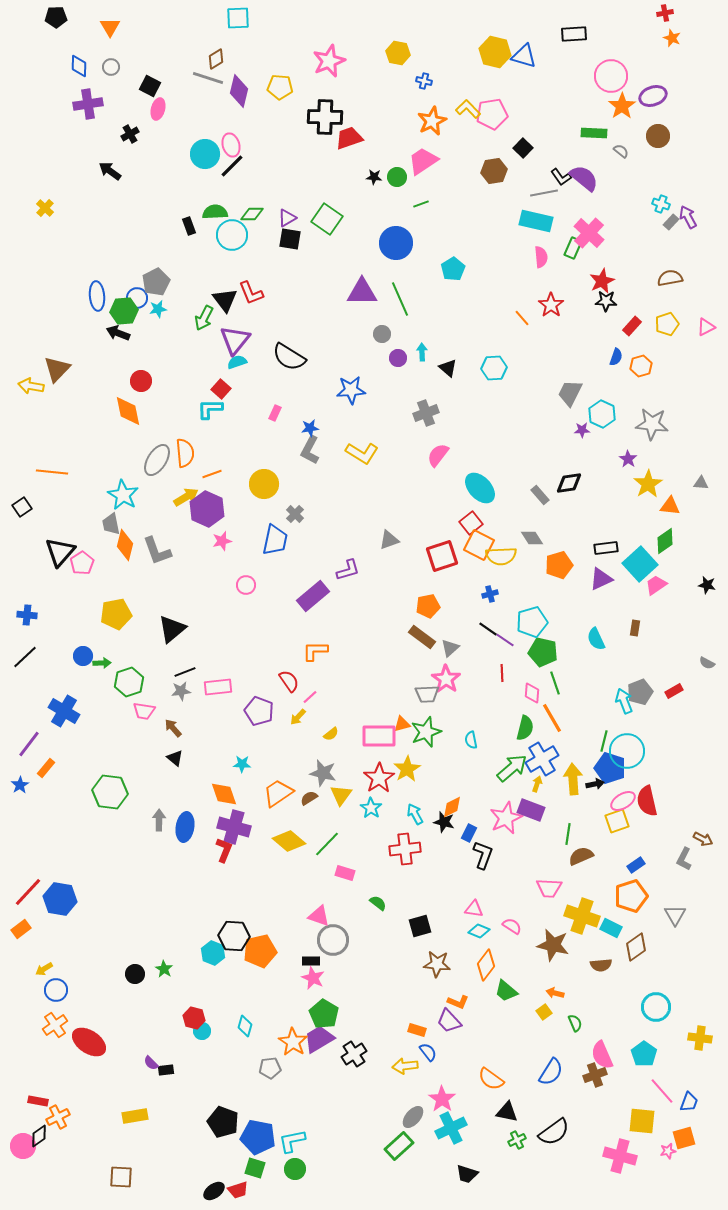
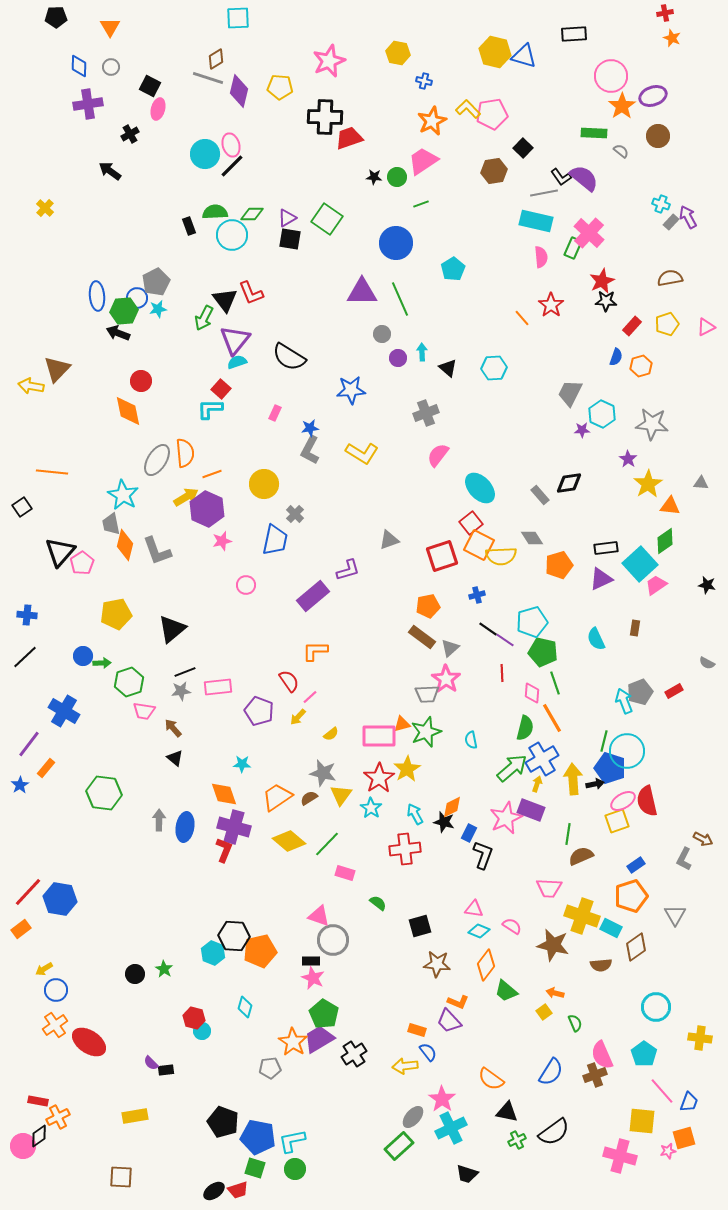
blue cross at (490, 594): moved 13 px left, 1 px down
green hexagon at (110, 792): moved 6 px left, 1 px down
orange trapezoid at (278, 793): moved 1 px left, 4 px down
cyan diamond at (245, 1026): moved 19 px up
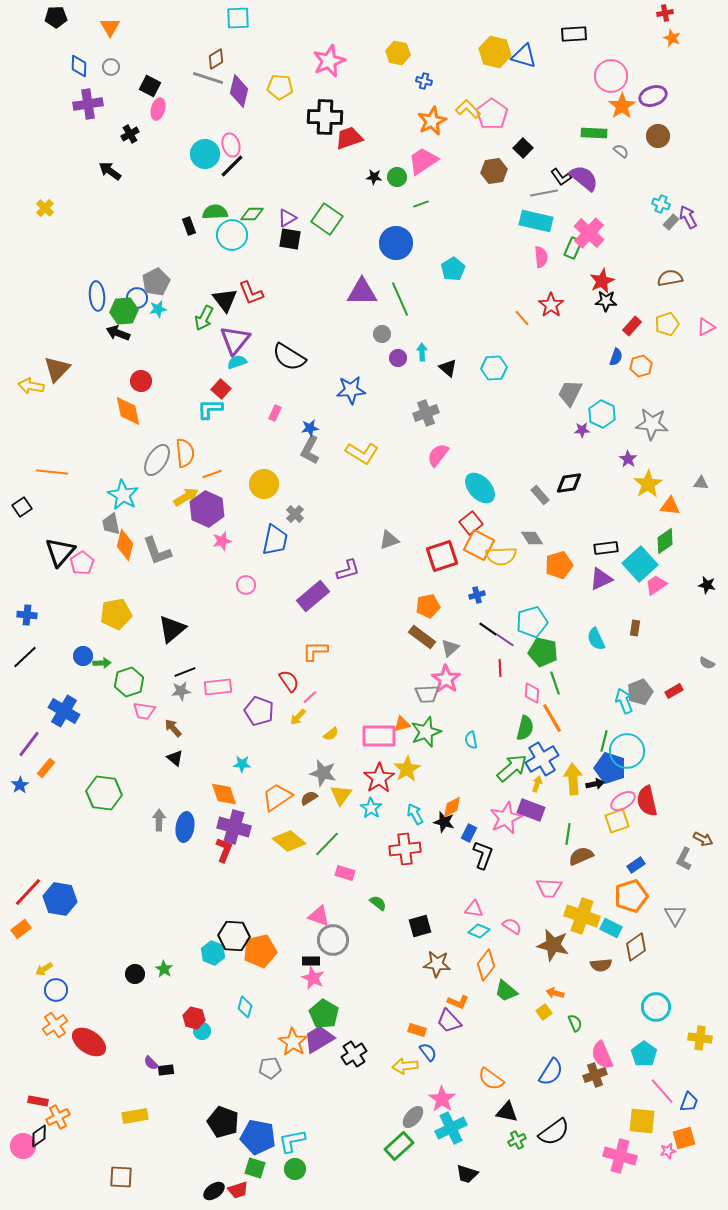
pink pentagon at (492, 114): rotated 28 degrees counterclockwise
red line at (502, 673): moved 2 px left, 5 px up
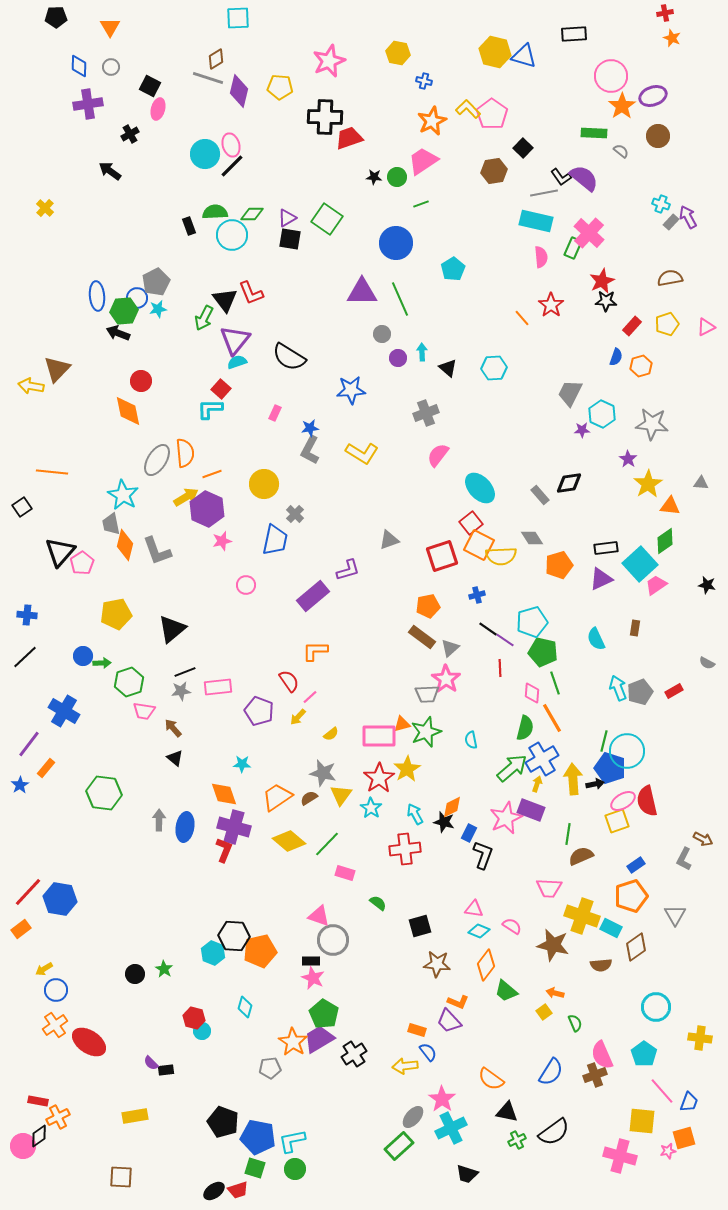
cyan arrow at (624, 701): moved 6 px left, 13 px up
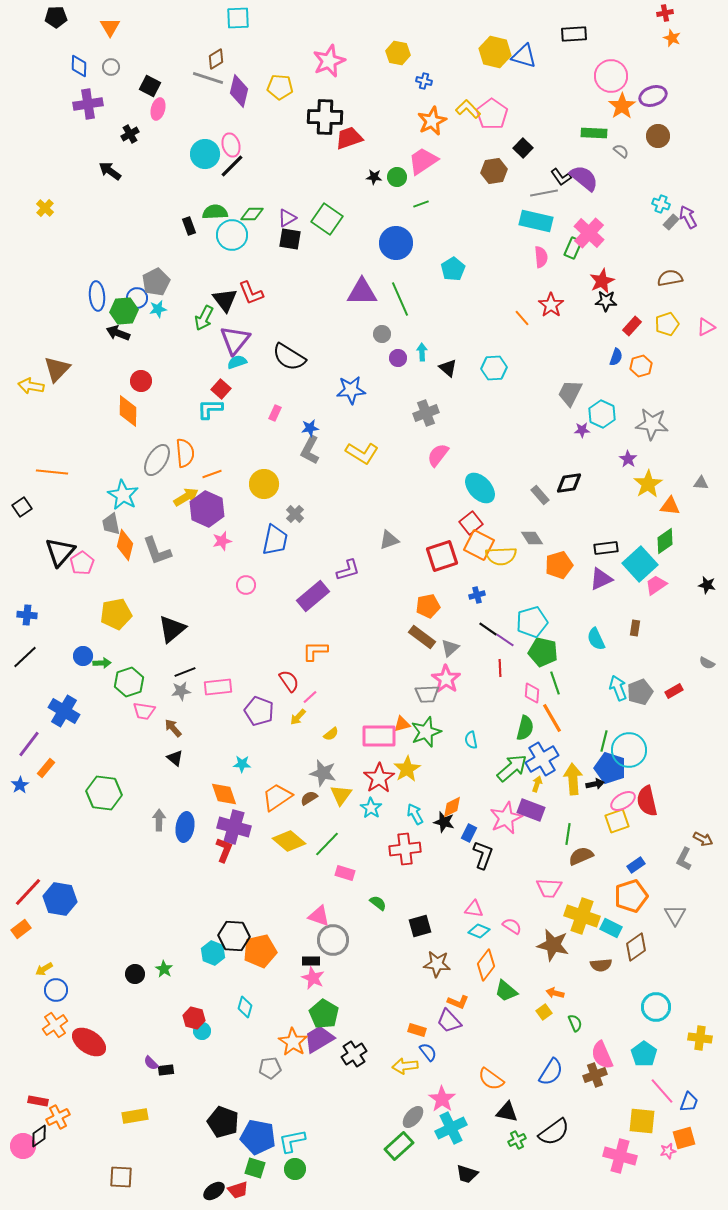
orange diamond at (128, 411): rotated 12 degrees clockwise
cyan circle at (627, 751): moved 2 px right, 1 px up
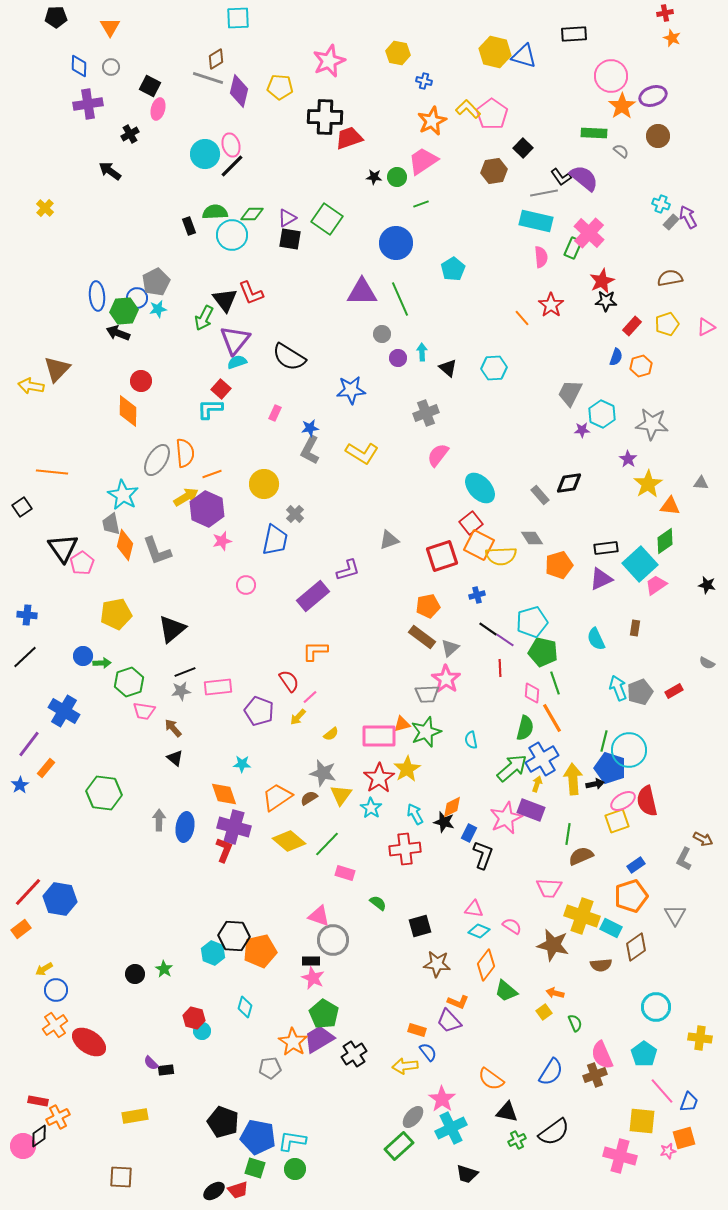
black triangle at (60, 552): moved 3 px right, 4 px up; rotated 16 degrees counterclockwise
cyan L-shape at (292, 1141): rotated 20 degrees clockwise
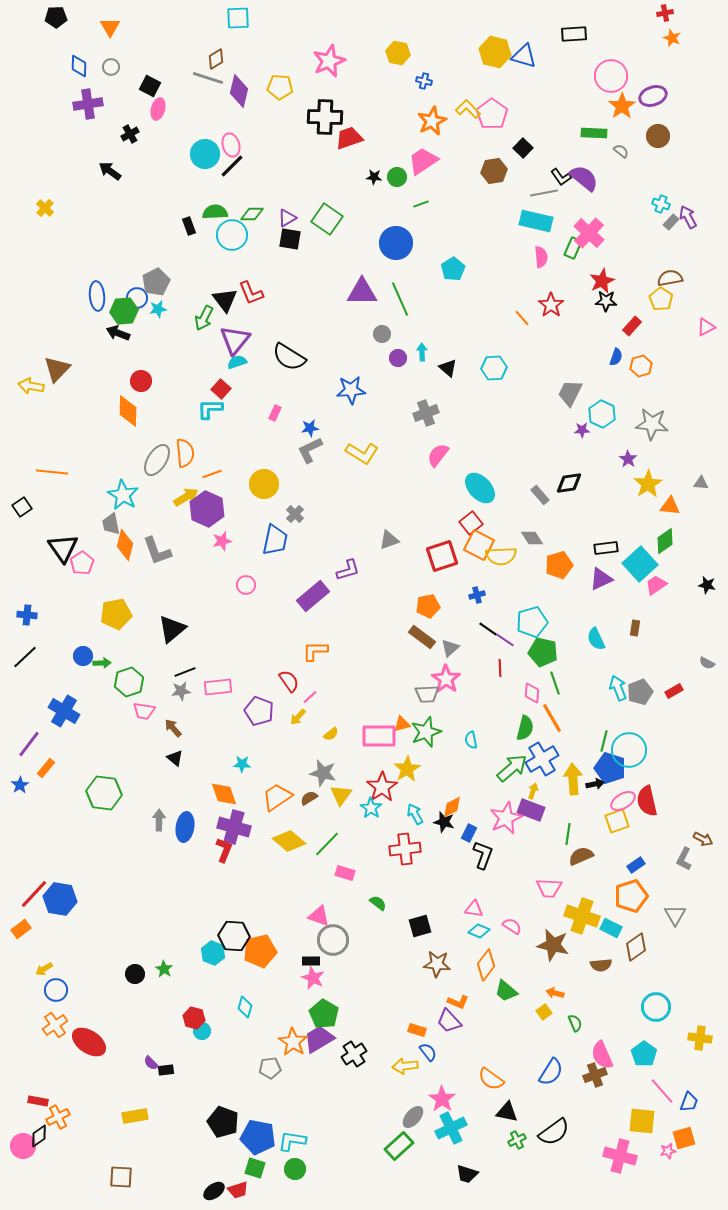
yellow pentagon at (667, 324): moved 6 px left, 25 px up; rotated 20 degrees counterclockwise
gray L-shape at (310, 450): rotated 36 degrees clockwise
red star at (379, 778): moved 3 px right, 9 px down
yellow arrow at (537, 784): moved 4 px left, 7 px down
red line at (28, 892): moved 6 px right, 2 px down
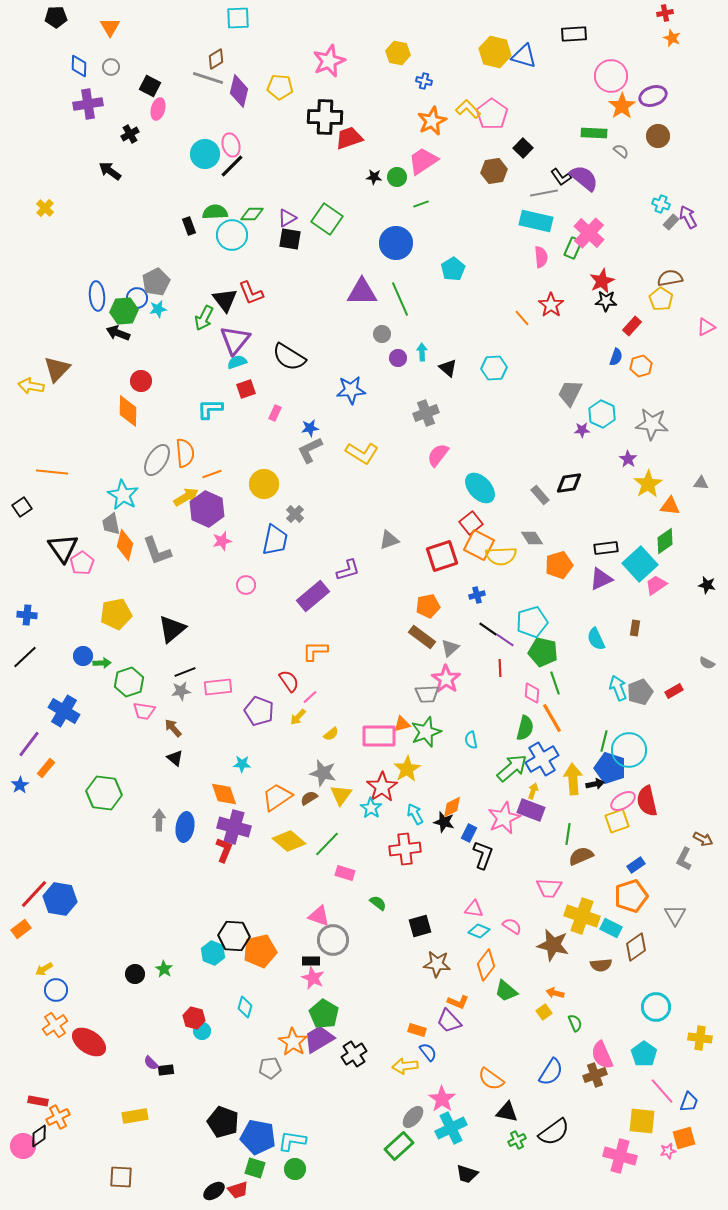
red square at (221, 389): moved 25 px right; rotated 30 degrees clockwise
pink star at (506, 818): moved 2 px left
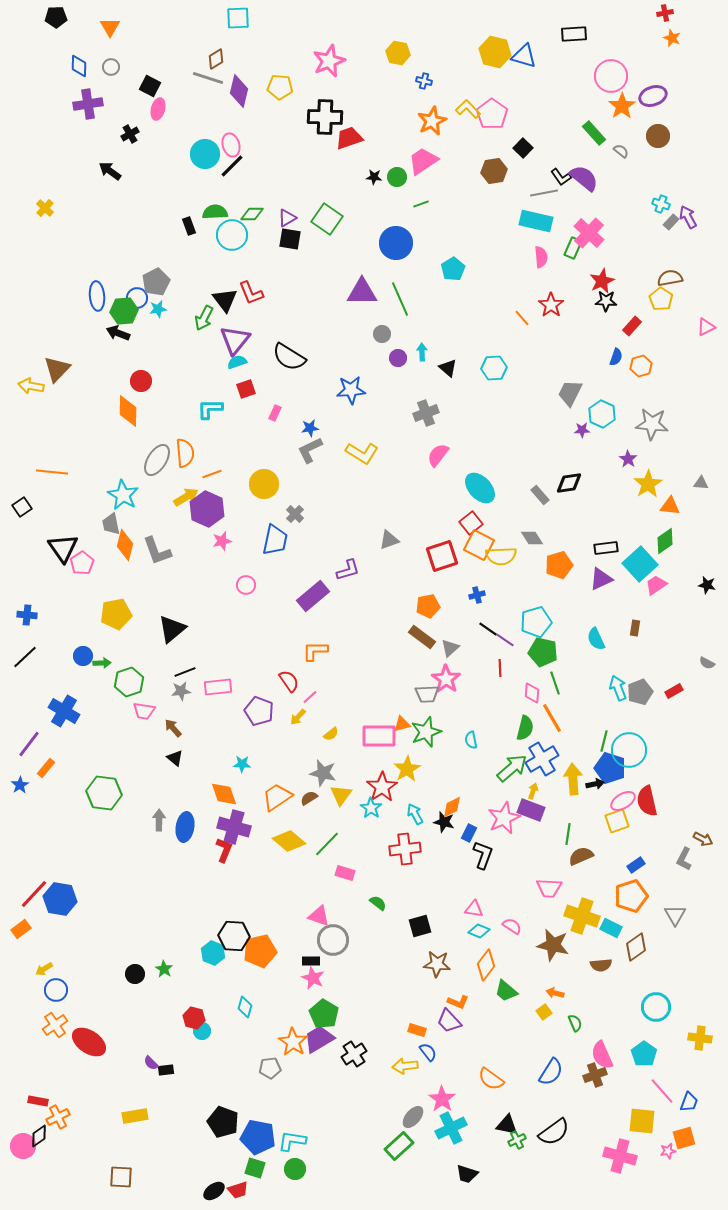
green rectangle at (594, 133): rotated 45 degrees clockwise
cyan pentagon at (532, 622): moved 4 px right
black triangle at (507, 1112): moved 13 px down
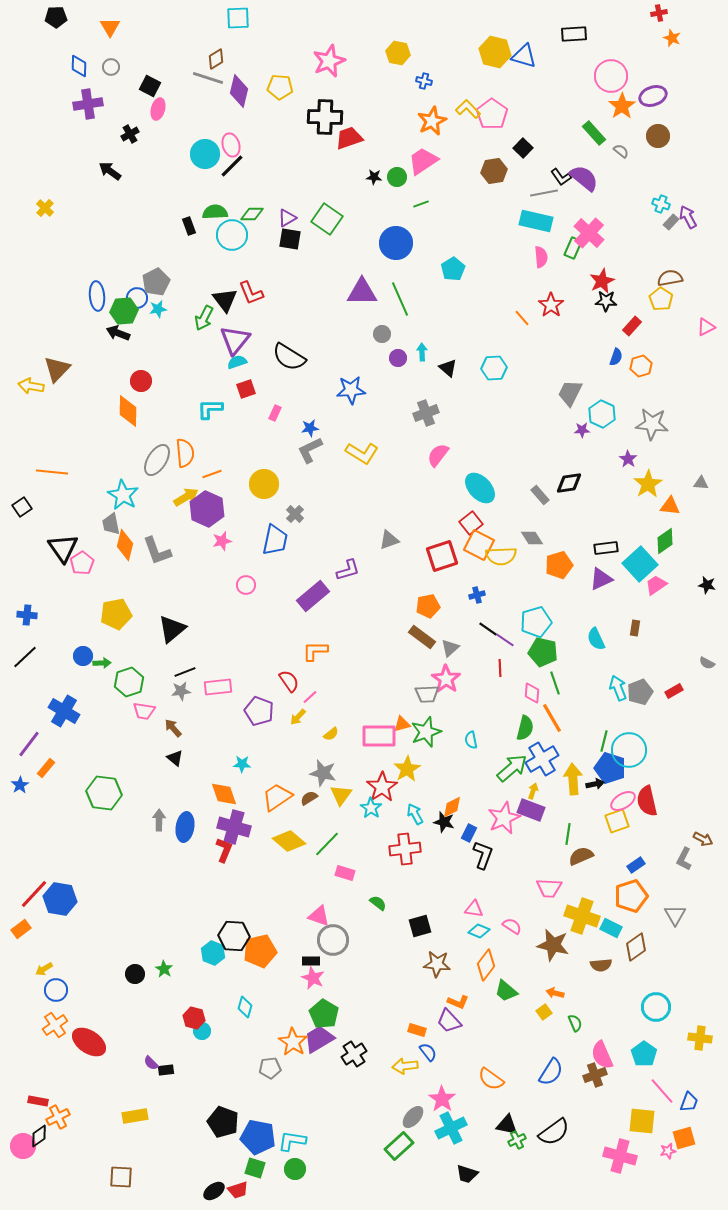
red cross at (665, 13): moved 6 px left
